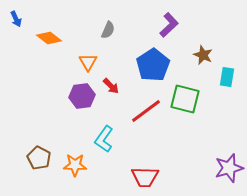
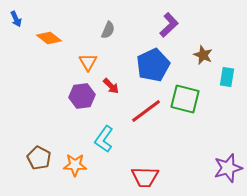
blue pentagon: rotated 8 degrees clockwise
purple star: moved 1 px left
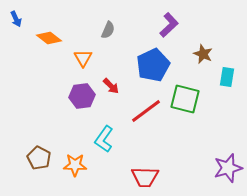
brown star: moved 1 px up
orange triangle: moved 5 px left, 4 px up
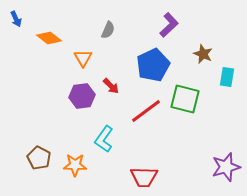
purple star: moved 2 px left, 1 px up
red trapezoid: moved 1 px left
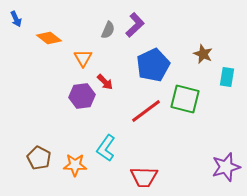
purple L-shape: moved 34 px left
red arrow: moved 6 px left, 4 px up
cyan L-shape: moved 2 px right, 9 px down
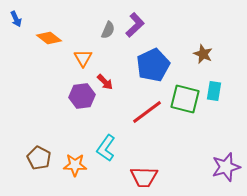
cyan rectangle: moved 13 px left, 14 px down
red line: moved 1 px right, 1 px down
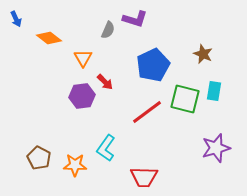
purple L-shape: moved 6 px up; rotated 60 degrees clockwise
purple star: moved 10 px left, 19 px up
